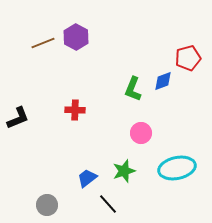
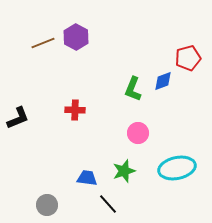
pink circle: moved 3 px left
blue trapezoid: rotated 45 degrees clockwise
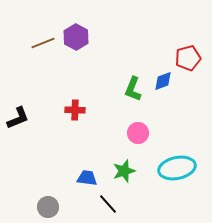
gray circle: moved 1 px right, 2 px down
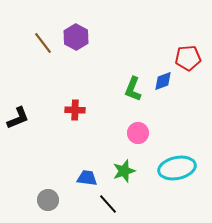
brown line: rotated 75 degrees clockwise
red pentagon: rotated 10 degrees clockwise
gray circle: moved 7 px up
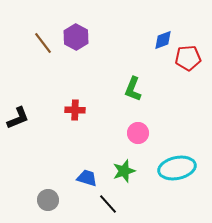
blue diamond: moved 41 px up
blue trapezoid: rotated 10 degrees clockwise
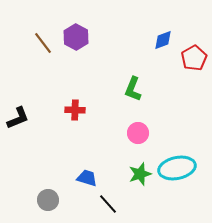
red pentagon: moved 6 px right; rotated 25 degrees counterclockwise
green star: moved 16 px right, 3 px down
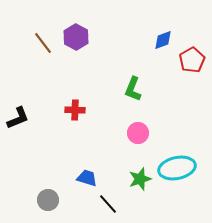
red pentagon: moved 2 px left, 2 px down
green star: moved 5 px down
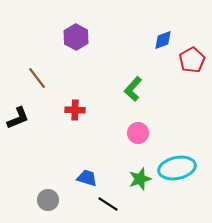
brown line: moved 6 px left, 35 px down
green L-shape: rotated 20 degrees clockwise
black line: rotated 15 degrees counterclockwise
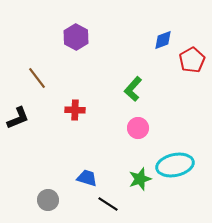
pink circle: moved 5 px up
cyan ellipse: moved 2 px left, 3 px up
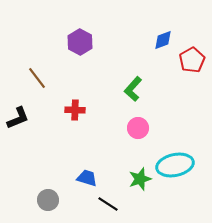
purple hexagon: moved 4 px right, 5 px down
